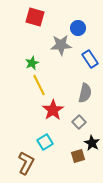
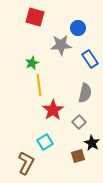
yellow line: rotated 20 degrees clockwise
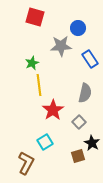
gray star: moved 1 px down
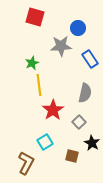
brown square: moved 6 px left; rotated 32 degrees clockwise
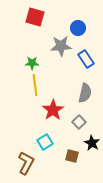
blue rectangle: moved 4 px left
green star: rotated 24 degrees clockwise
yellow line: moved 4 px left
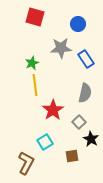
blue circle: moved 4 px up
gray star: moved 2 px down
green star: rotated 24 degrees counterclockwise
black star: moved 1 px left, 4 px up
brown square: rotated 24 degrees counterclockwise
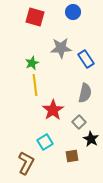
blue circle: moved 5 px left, 12 px up
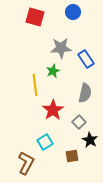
green star: moved 21 px right, 8 px down
black star: moved 1 px left, 1 px down
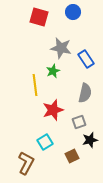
red square: moved 4 px right
gray star: rotated 15 degrees clockwise
red star: rotated 15 degrees clockwise
gray square: rotated 24 degrees clockwise
black star: rotated 28 degrees clockwise
brown square: rotated 16 degrees counterclockwise
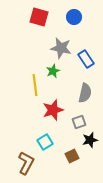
blue circle: moved 1 px right, 5 px down
